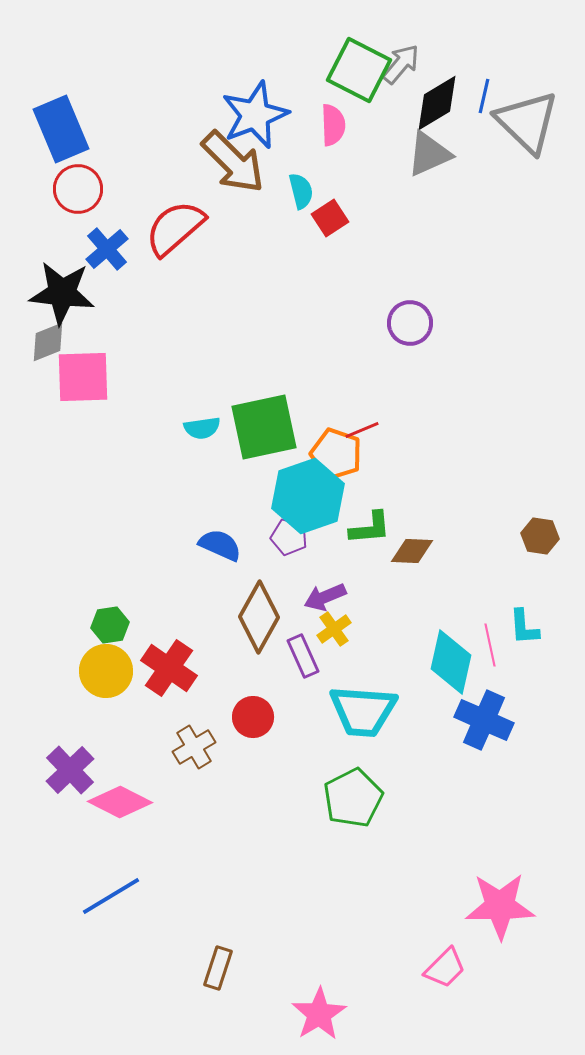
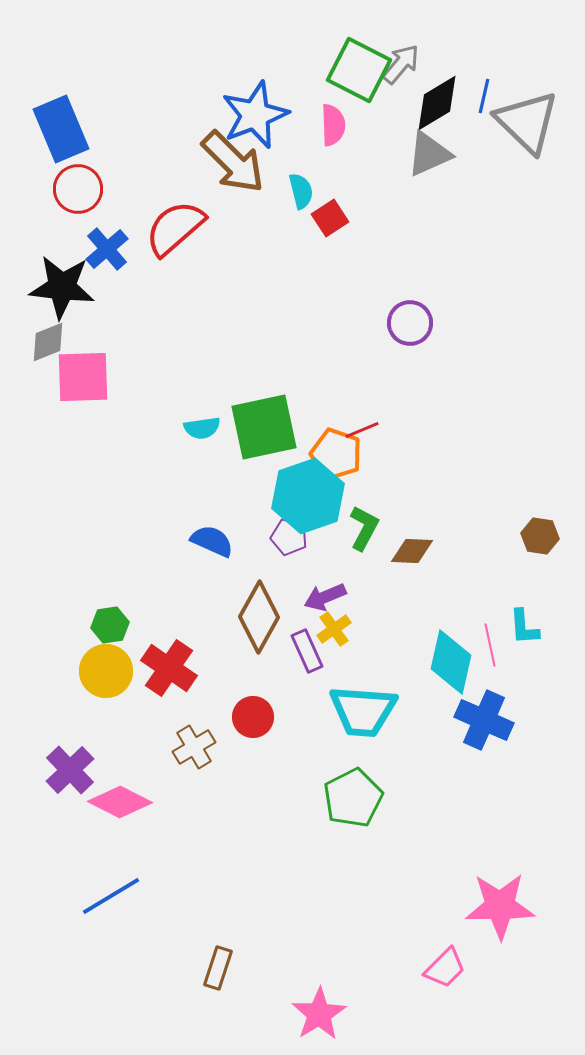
black star at (62, 293): moved 6 px up
green L-shape at (370, 528): moved 6 px left; rotated 57 degrees counterclockwise
blue semicircle at (220, 545): moved 8 px left, 4 px up
purple rectangle at (303, 656): moved 4 px right, 5 px up
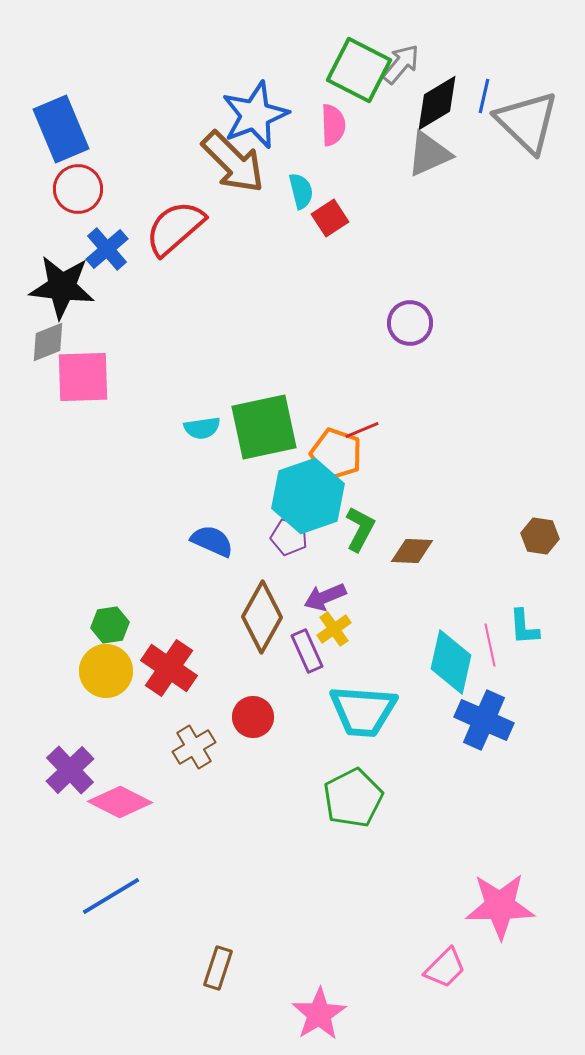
green L-shape at (364, 528): moved 4 px left, 1 px down
brown diamond at (259, 617): moved 3 px right
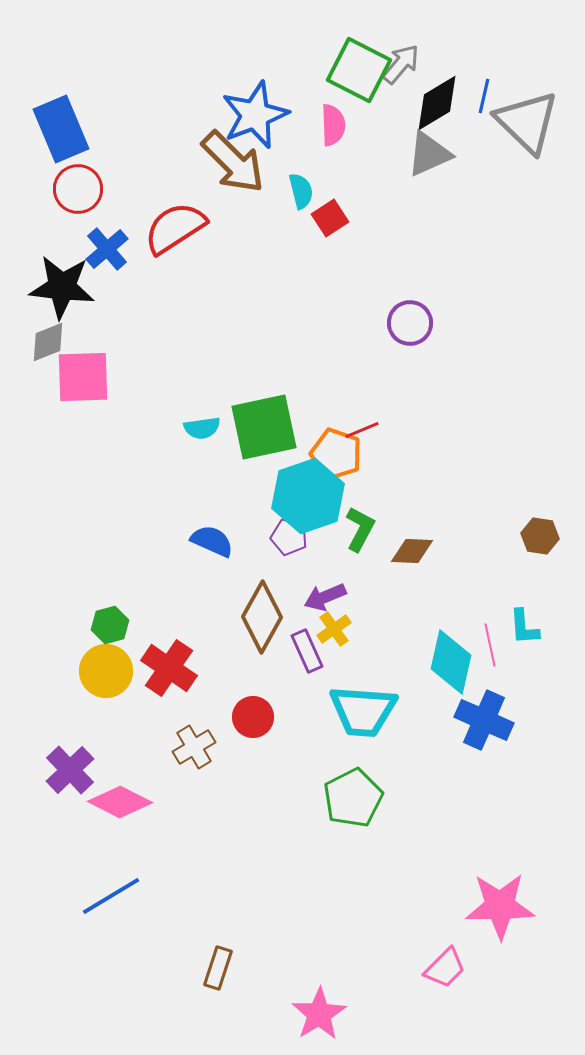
red semicircle at (175, 228): rotated 8 degrees clockwise
green hexagon at (110, 625): rotated 6 degrees counterclockwise
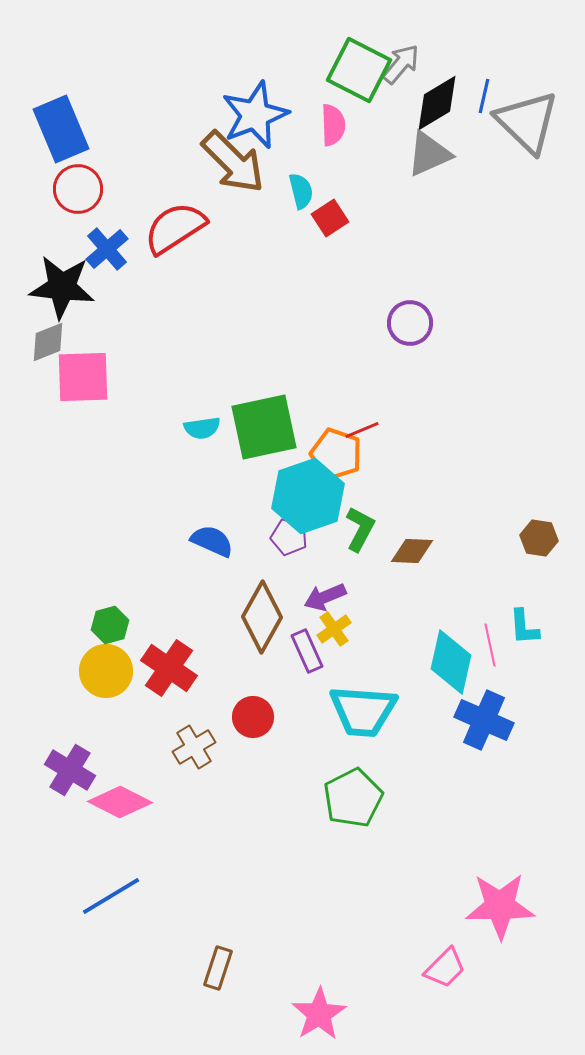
brown hexagon at (540, 536): moved 1 px left, 2 px down
purple cross at (70, 770): rotated 15 degrees counterclockwise
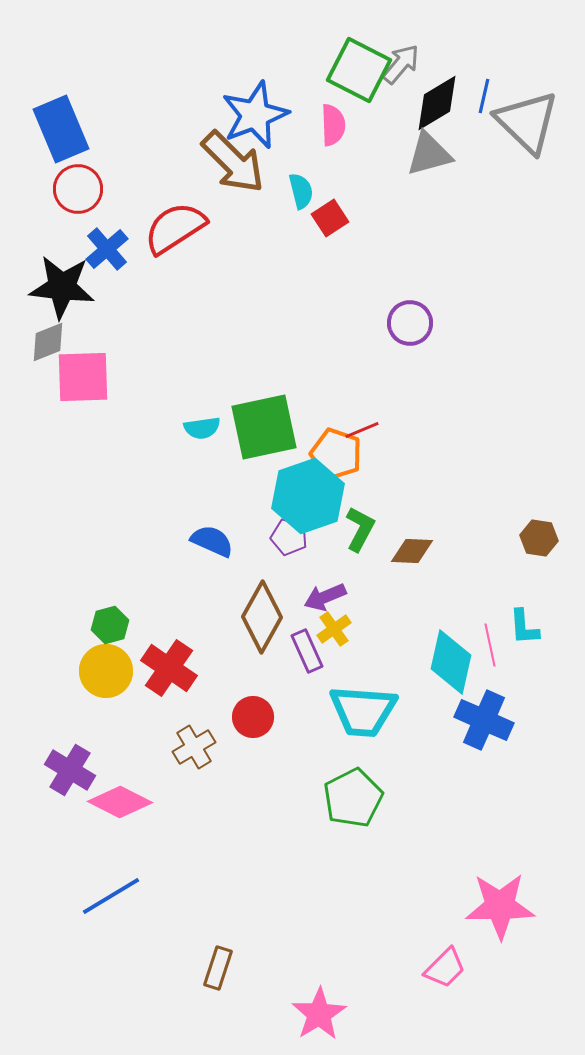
gray triangle at (429, 154): rotated 9 degrees clockwise
